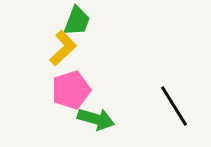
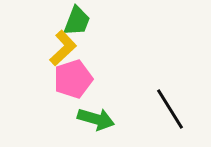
pink pentagon: moved 2 px right, 11 px up
black line: moved 4 px left, 3 px down
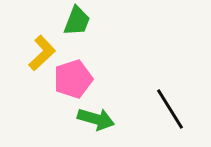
yellow L-shape: moved 21 px left, 5 px down
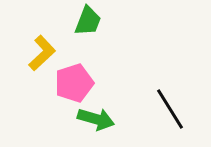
green trapezoid: moved 11 px right
pink pentagon: moved 1 px right, 4 px down
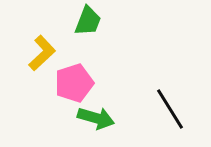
green arrow: moved 1 px up
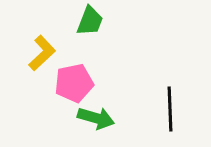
green trapezoid: moved 2 px right
pink pentagon: rotated 6 degrees clockwise
black line: rotated 30 degrees clockwise
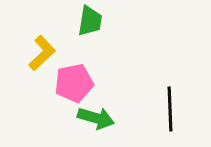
green trapezoid: rotated 12 degrees counterclockwise
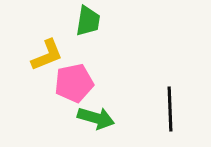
green trapezoid: moved 2 px left
yellow L-shape: moved 5 px right, 2 px down; rotated 21 degrees clockwise
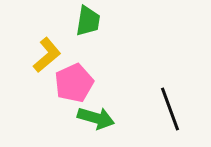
yellow L-shape: rotated 18 degrees counterclockwise
pink pentagon: rotated 12 degrees counterclockwise
black line: rotated 18 degrees counterclockwise
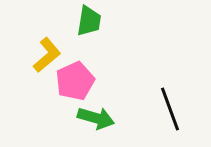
green trapezoid: moved 1 px right
pink pentagon: moved 1 px right, 2 px up
